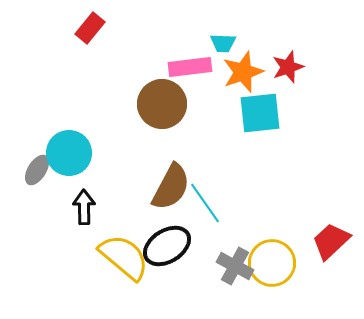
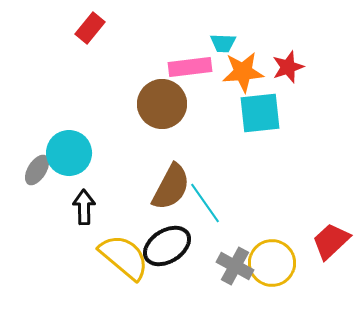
orange star: rotated 15 degrees clockwise
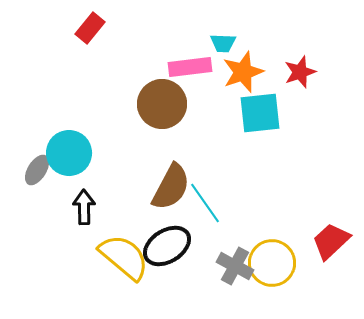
red star: moved 12 px right, 5 px down
orange star: rotated 15 degrees counterclockwise
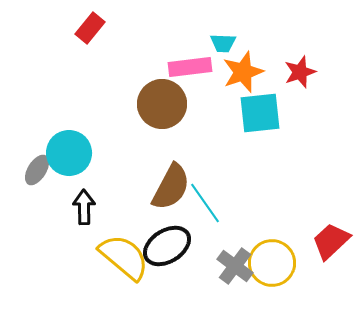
gray cross: rotated 9 degrees clockwise
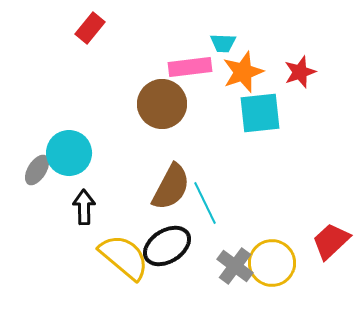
cyan line: rotated 9 degrees clockwise
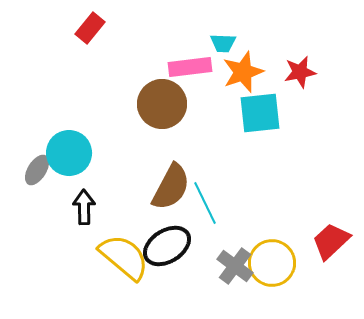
red star: rotated 8 degrees clockwise
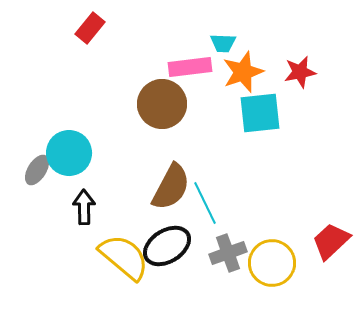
gray cross: moved 7 px left, 13 px up; rotated 33 degrees clockwise
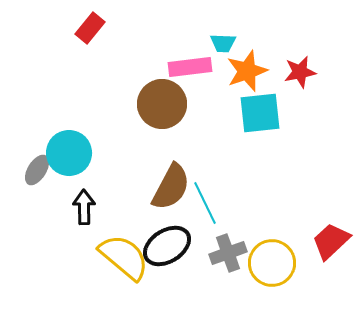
orange star: moved 4 px right, 1 px up
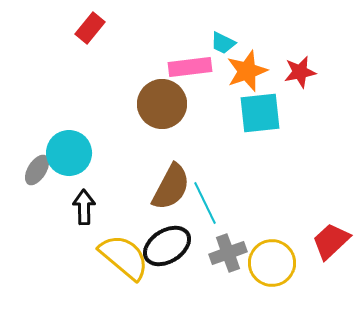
cyan trapezoid: rotated 24 degrees clockwise
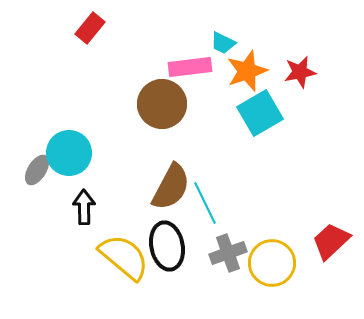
cyan square: rotated 24 degrees counterclockwise
black ellipse: rotated 69 degrees counterclockwise
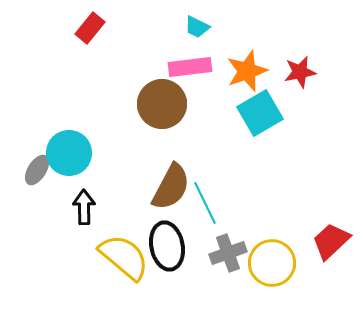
cyan trapezoid: moved 26 px left, 16 px up
